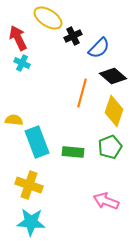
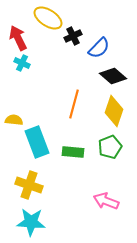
orange line: moved 8 px left, 11 px down
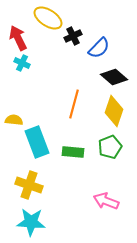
black diamond: moved 1 px right, 1 px down
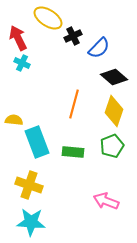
green pentagon: moved 2 px right, 1 px up
